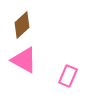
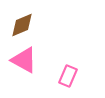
brown diamond: rotated 20 degrees clockwise
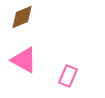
brown diamond: moved 8 px up
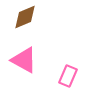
brown diamond: moved 3 px right
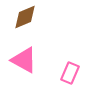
pink rectangle: moved 2 px right, 3 px up
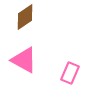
brown diamond: rotated 12 degrees counterclockwise
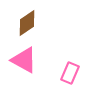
brown diamond: moved 2 px right, 6 px down
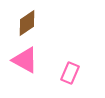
pink triangle: moved 1 px right
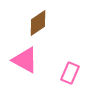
brown diamond: moved 11 px right
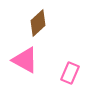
brown diamond: rotated 8 degrees counterclockwise
